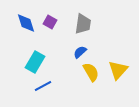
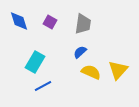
blue diamond: moved 7 px left, 2 px up
yellow semicircle: rotated 36 degrees counterclockwise
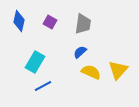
blue diamond: rotated 30 degrees clockwise
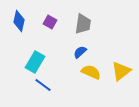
yellow triangle: moved 3 px right, 1 px down; rotated 10 degrees clockwise
blue line: moved 1 px up; rotated 66 degrees clockwise
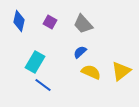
gray trapezoid: rotated 130 degrees clockwise
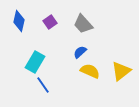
purple square: rotated 24 degrees clockwise
yellow semicircle: moved 1 px left, 1 px up
blue line: rotated 18 degrees clockwise
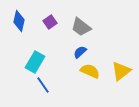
gray trapezoid: moved 2 px left, 3 px down; rotated 10 degrees counterclockwise
